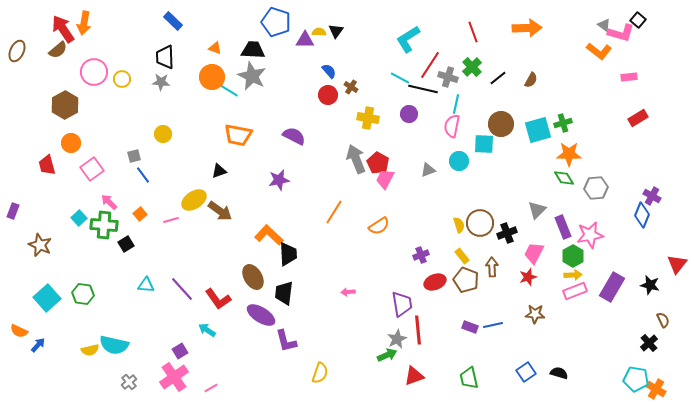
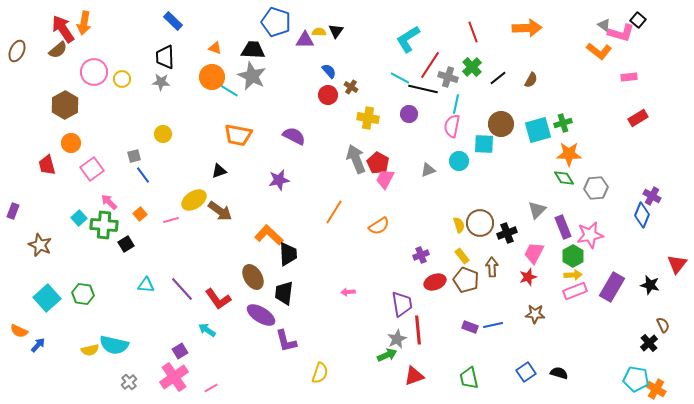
brown semicircle at (663, 320): moved 5 px down
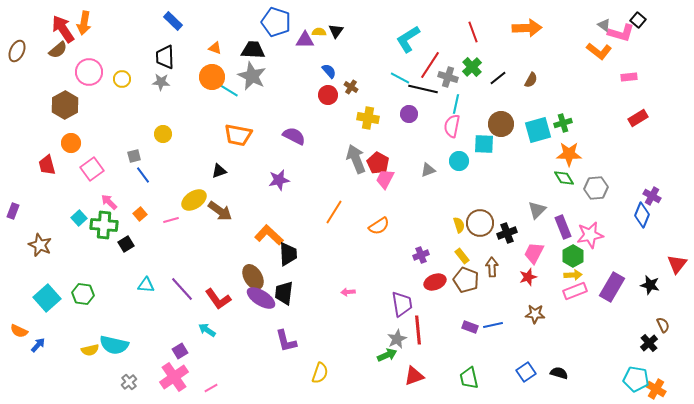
pink circle at (94, 72): moved 5 px left
purple ellipse at (261, 315): moved 17 px up
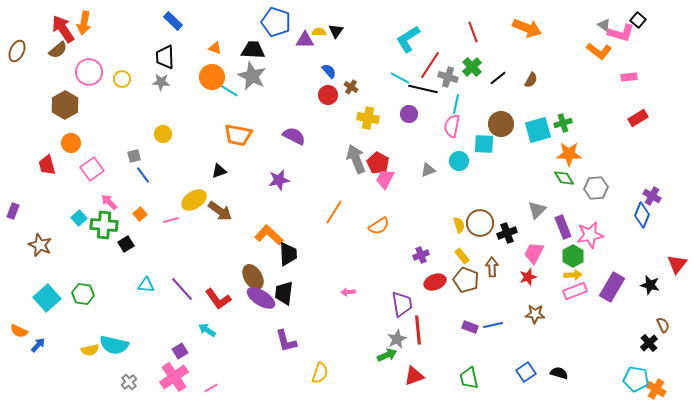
orange arrow at (527, 28): rotated 24 degrees clockwise
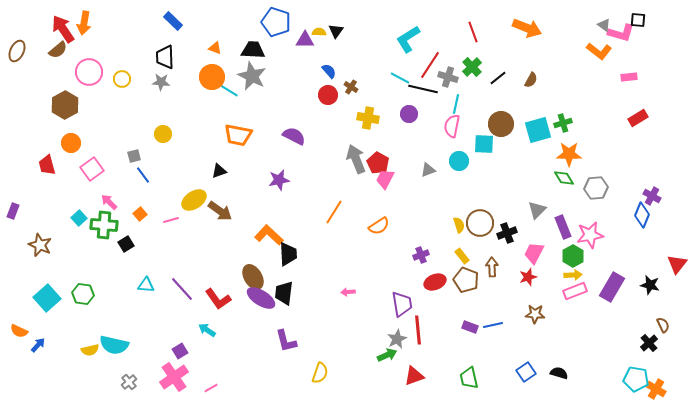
black square at (638, 20): rotated 35 degrees counterclockwise
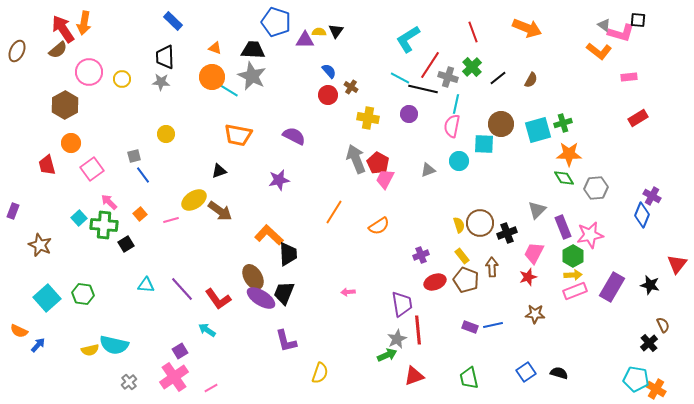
yellow circle at (163, 134): moved 3 px right
black trapezoid at (284, 293): rotated 15 degrees clockwise
